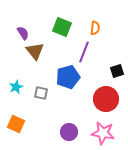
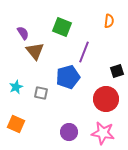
orange semicircle: moved 14 px right, 7 px up
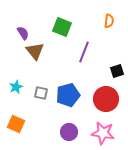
blue pentagon: moved 18 px down
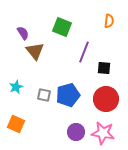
black square: moved 13 px left, 3 px up; rotated 24 degrees clockwise
gray square: moved 3 px right, 2 px down
purple circle: moved 7 px right
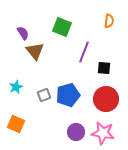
gray square: rotated 32 degrees counterclockwise
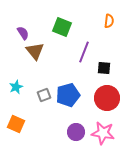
red circle: moved 1 px right, 1 px up
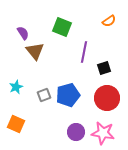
orange semicircle: rotated 48 degrees clockwise
purple line: rotated 10 degrees counterclockwise
black square: rotated 24 degrees counterclockwise
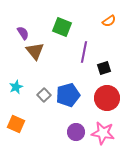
gray square: rotated 24 degrees counterclockwise
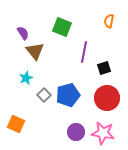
orange semicircle: rotated 136 degrees clockwise
cyan star: moved 10 px right, 9 px up
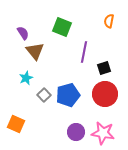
red circle: moved 2 px left, 4 px up
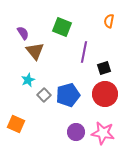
cyan star: moved 2 px right, 2 px down
